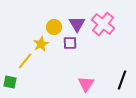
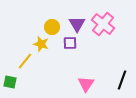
yellow circle: moved 2 px left
yellow star: rotated 28 degrees counterclockwise
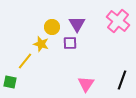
pink cross: moved 15 px right, 3 px up
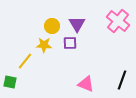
yellow circle: moved 1 px up
yellow star: moved 3 px right, 1 px down; rotated 14 degrees counterclockwise
pink triangle: rotated 42 degrees counterclockwise
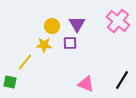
yellow line: moved 1 px down
black line: rotated 12 degrees clockwise
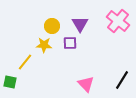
purple triangle: moved 3 px right
pink triangle: rotated 24 degrees clockwise
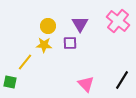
yellow circle: moved 4 px left
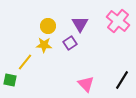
purple square: rotated 32 degrees counterclockwise
green square: moved 2 px up
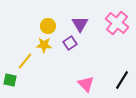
pink cross: moved 1 px left, 2 px down
yellow line: moved 1 px up
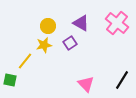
purple triangle: moved 1 px right, 1 px up; rotated 30 degrees counterclockwise
yellow star: rotated 14 degrees counterclockwise
